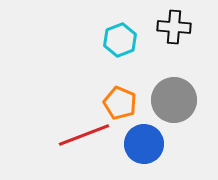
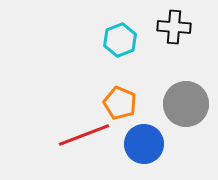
gray circle: moved 12 px right, 4 px down
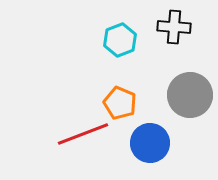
gray circle: moved 4 px right, 9 px up
red line: moved 1 px left, 1 px up
blue circle: moved 6 px right, 1 px up
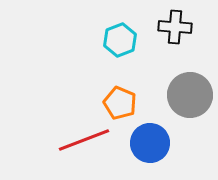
black cross: moved 1 px right
red line: moved 1 px right, 6 px down
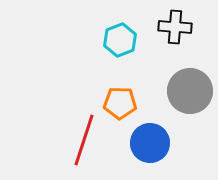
gray circle: moved 4 px up
orange pentagon: rotated 20 degrees counterclockwise
red line: rotated 51 degrees counterclockwise
